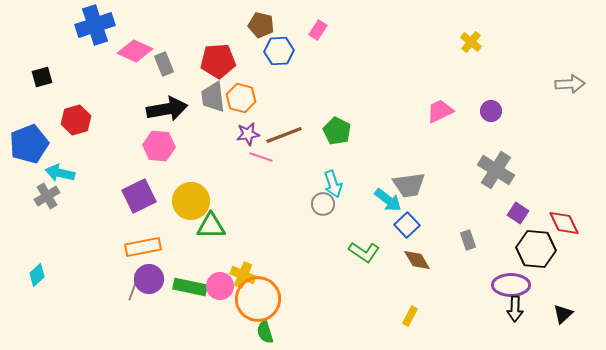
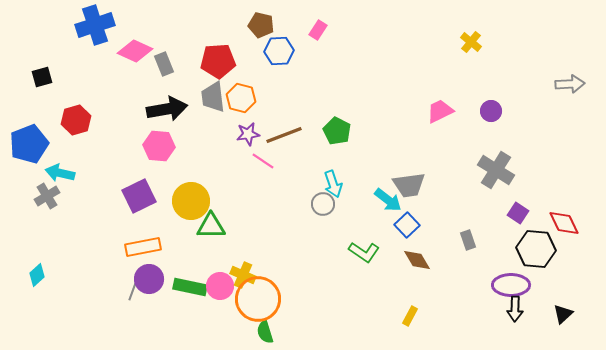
pink line at (261, 157): moved 2 px right, 4 px down; rotated 15 degrees clockwise
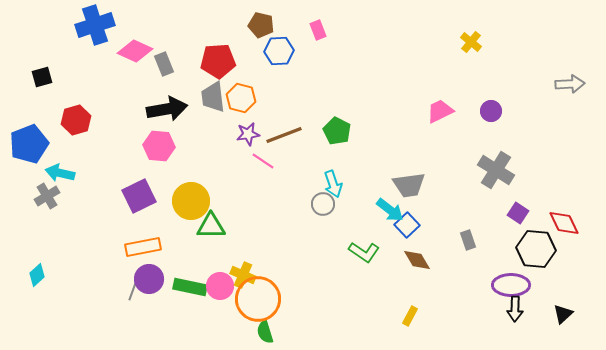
pink rectangle at (318, 30): rotated 54 degrees counterclockwise
cyan arrow at (388, 200): moved 2 px right, 10 px down
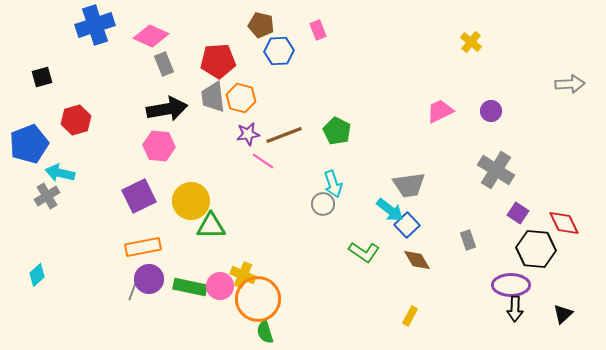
pink diamond at (135, 51): moved 16 px right, 15 px up
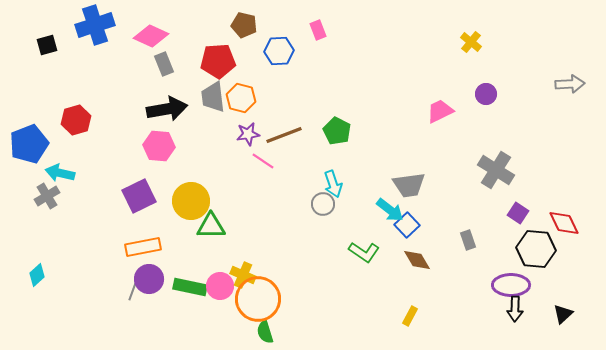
brown pentagon at (261, 25): moved 17 px left
black square at (42, 77): moved 5 px right, 32 px up
purple circle at (491, 111): moved 5 px left, 17 px up
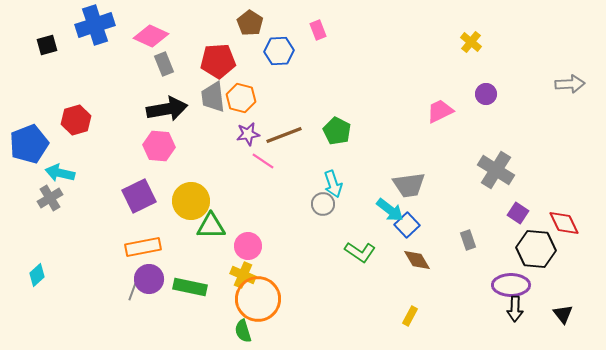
brown pentagon at (244, 25): moved 6 px right, 2 px up; rotated 20 degrees clockwise
gray cross at (47, 196): moved 3 px right, 2 px down
green L-shape at (364, 252): moved 4 px left
pink circle at (220, 286): moved 28 px right, 40 px up
black triangle at (563, 314): rotated 25 degrees counterclockwise
green semicircle at (265, 332): moved 22 px left, 1 px up
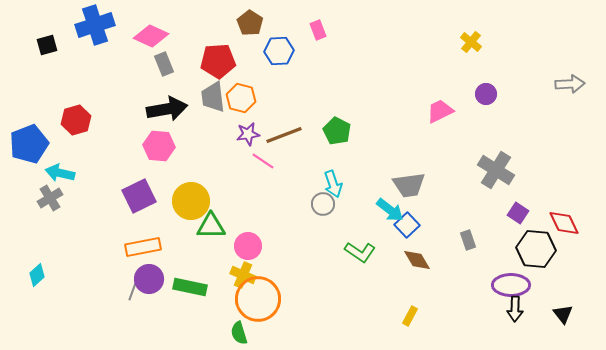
green semicircle at (243, 331): moved 4 px left, 2 px down
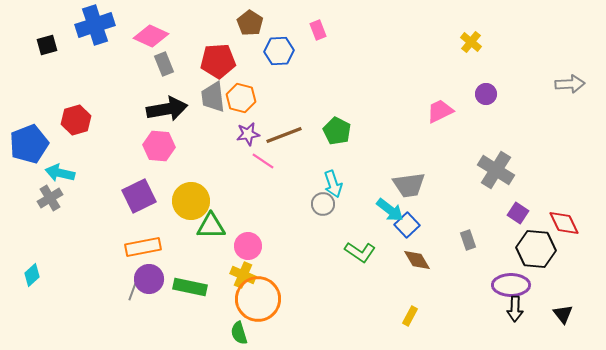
cyan diamond at (37, 275): moved 5 px left
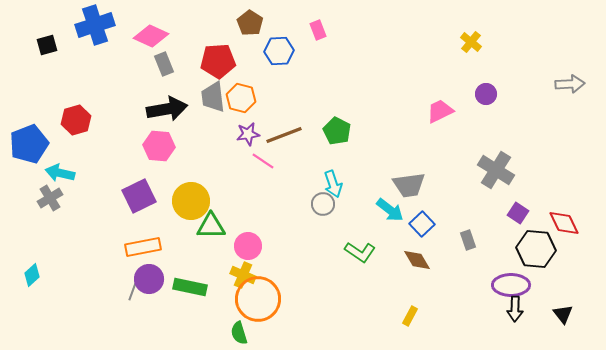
blue square at (407, 225): moved 15 px right, 1 px up
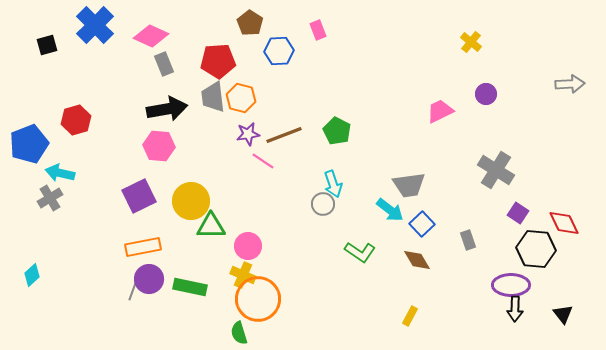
blue cross at (95, 25): rotated 27 degrees counterclockwise
